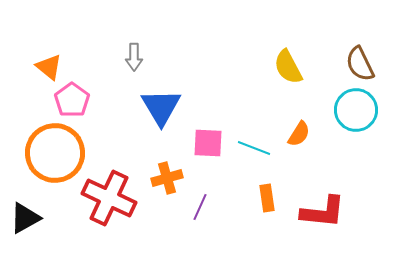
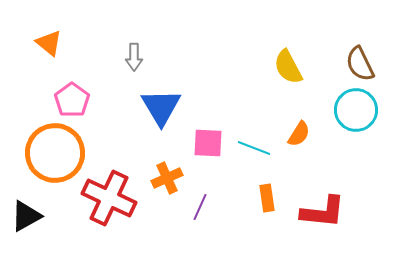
orange triangle: moved 24 px up
orange cross: rotated 8 degrees counterclockwise
black triangle: moved 1 px right, 2 px up
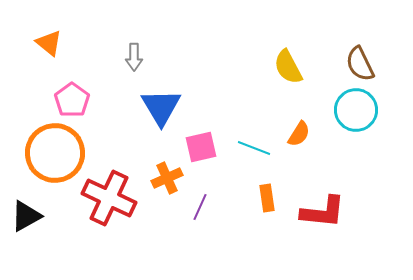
pink square: moved 7 px left, 4 px down; rotated 16 degrees counterclockwise
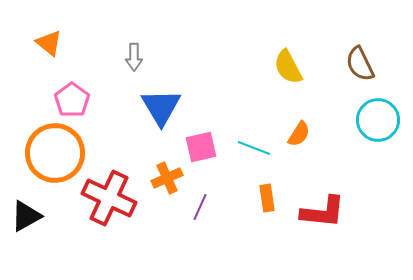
cyan circle: moved 22 px right, 10 px down
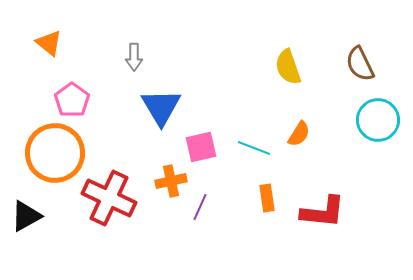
yellow semicircle: rotated 9 degrees clockwise
orange cross: moved 4 px right, 3 px down; rotated 12 degrees clockwise
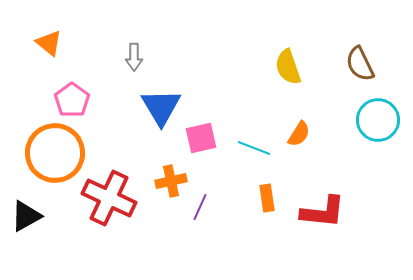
pink square: moved 9 px up
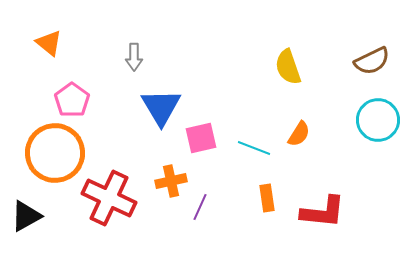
brown semicircle: moved 12 px right, 3 px up; rotated 90 degrees counterclockwise
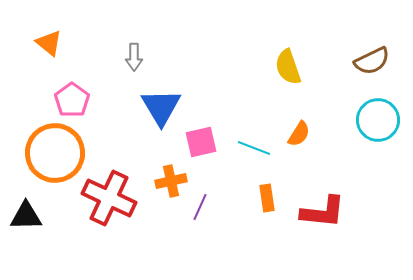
pink square: moved 4 px down
black triangle: rotated 28 degrees clockwise
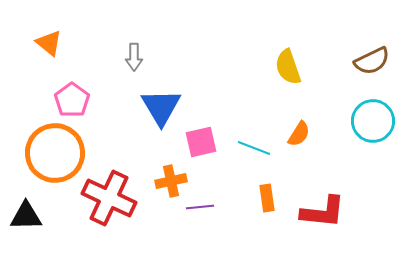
cyan circle: moved 5 px left, 1 px down
purple line: rotated 60 degrees clockwise
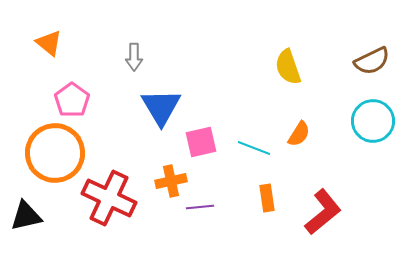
red L-shape: rotated 45 degrees counterclockwise
black triangle: rotated 12 degrees counterclockwise
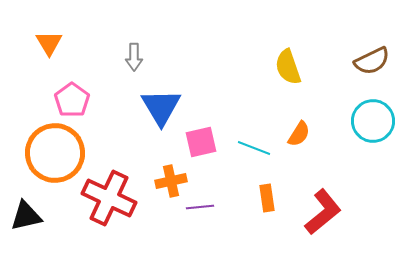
orange triangle: rotated 20 degrees clockwise
